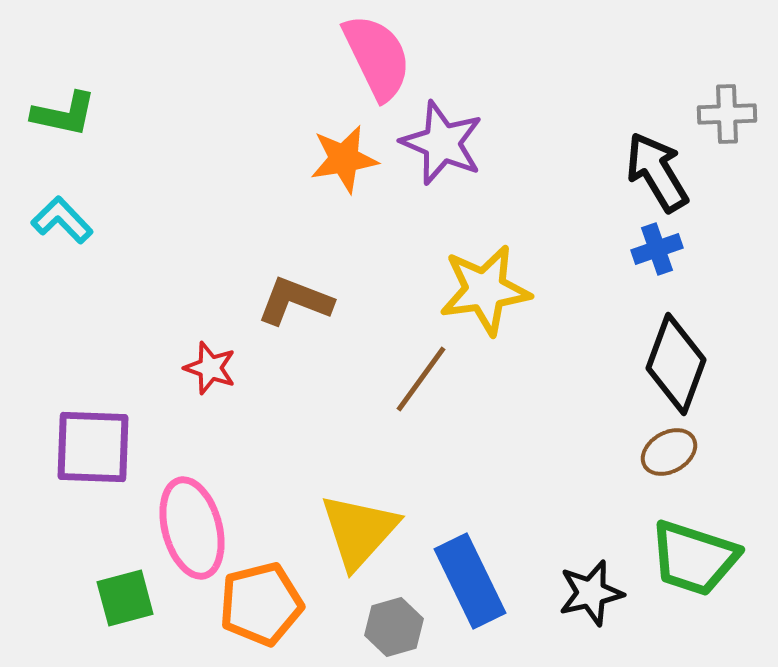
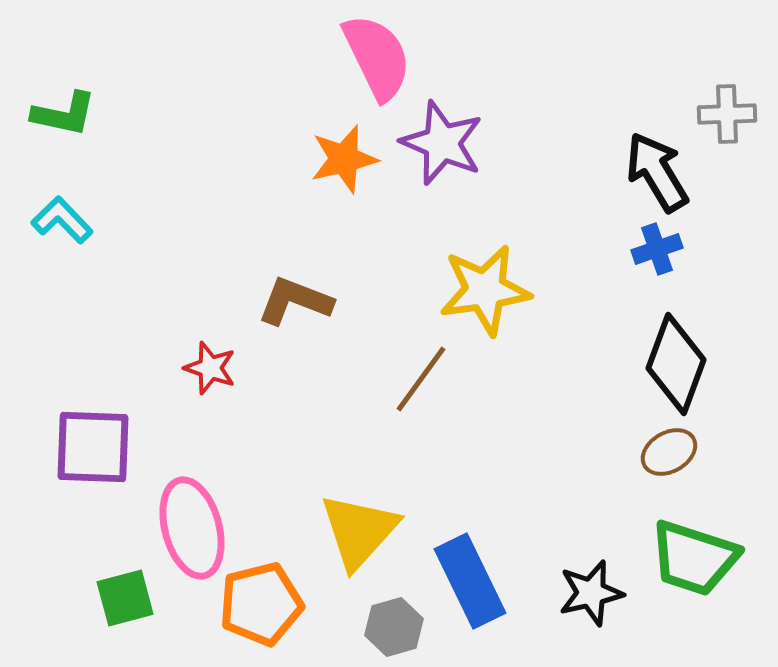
orange star: rotated 4 degrees counterclockwise
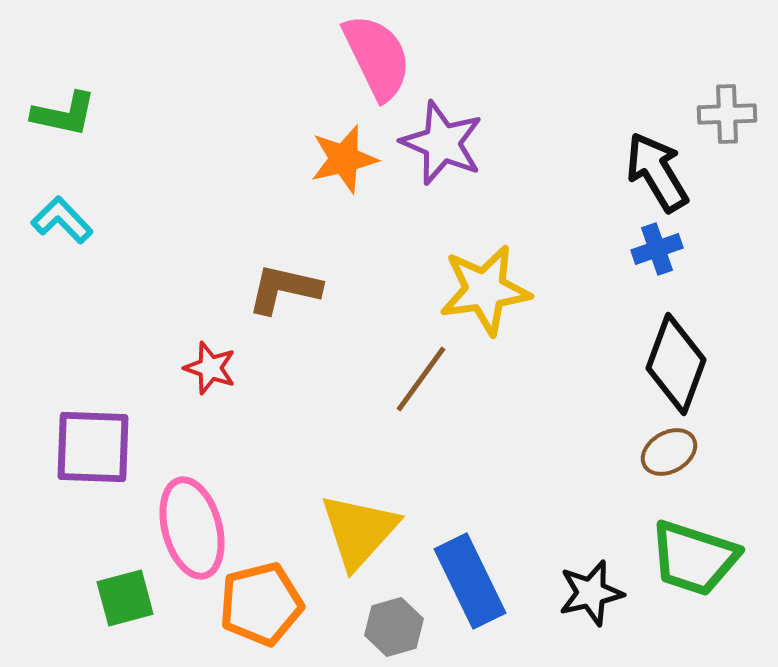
brown L-shape: moved 11 px left, 12 px up; rotated 8 degrees counterclockwise
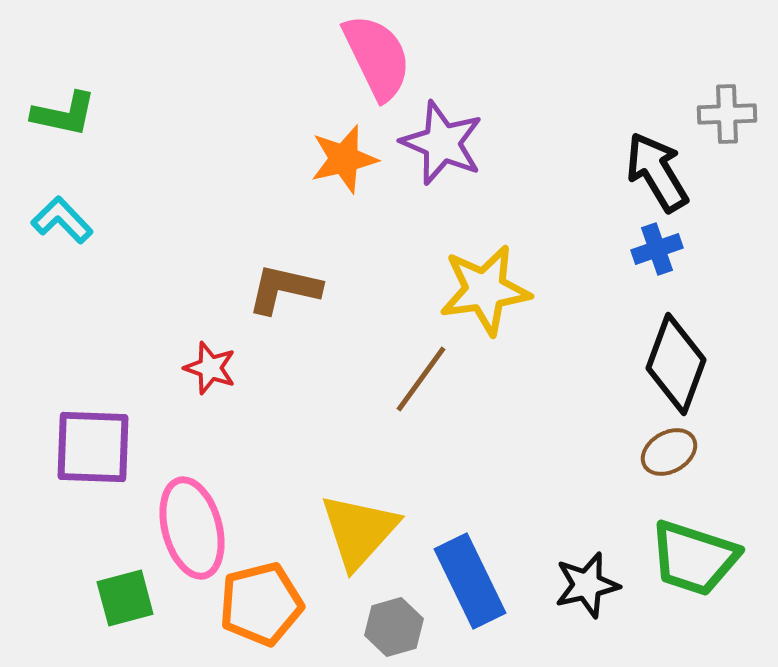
black star: moved 4 px left, 8 px up
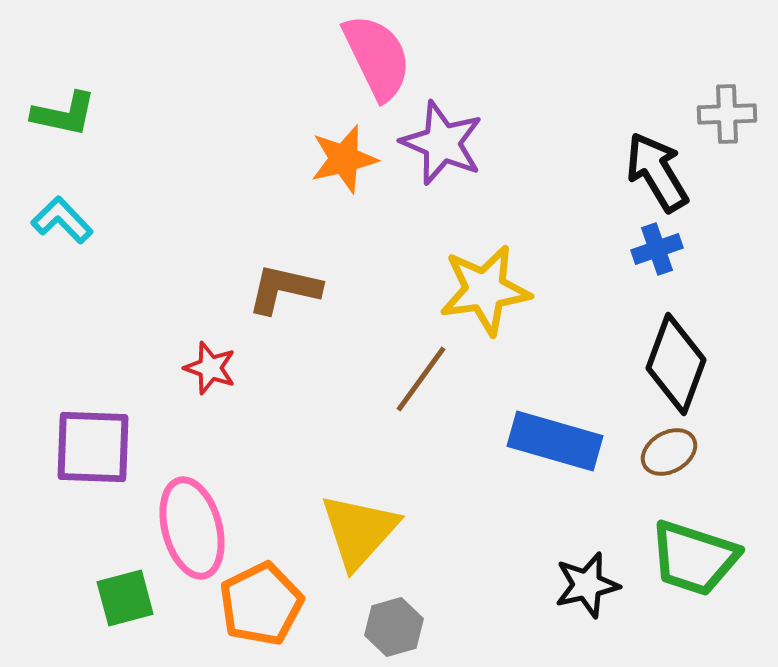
blue rectangle: moved 85 px right, 140 px up; rotated 48 degrees counterclockwise
orange pentagon: rotated 12 degrees counterclockwise
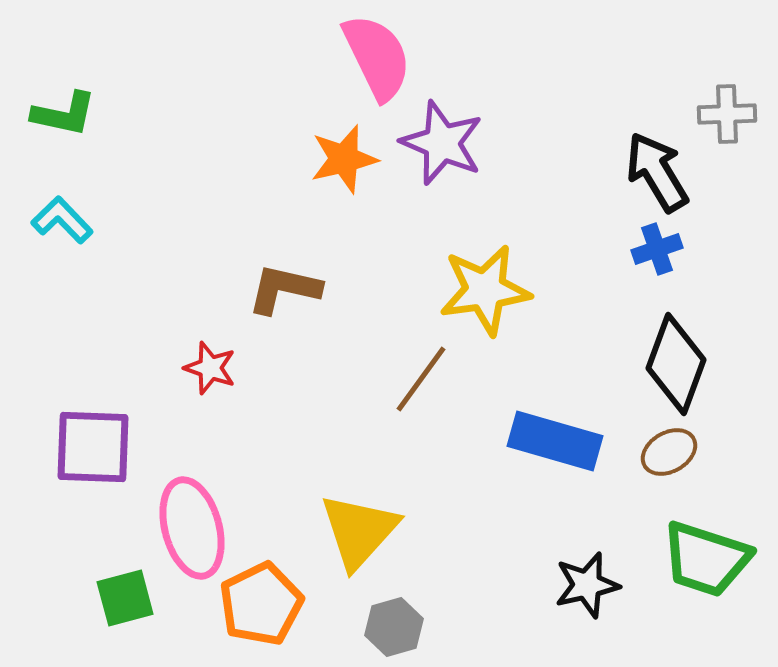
green trapezoid: moved 12 px right, 1 px down
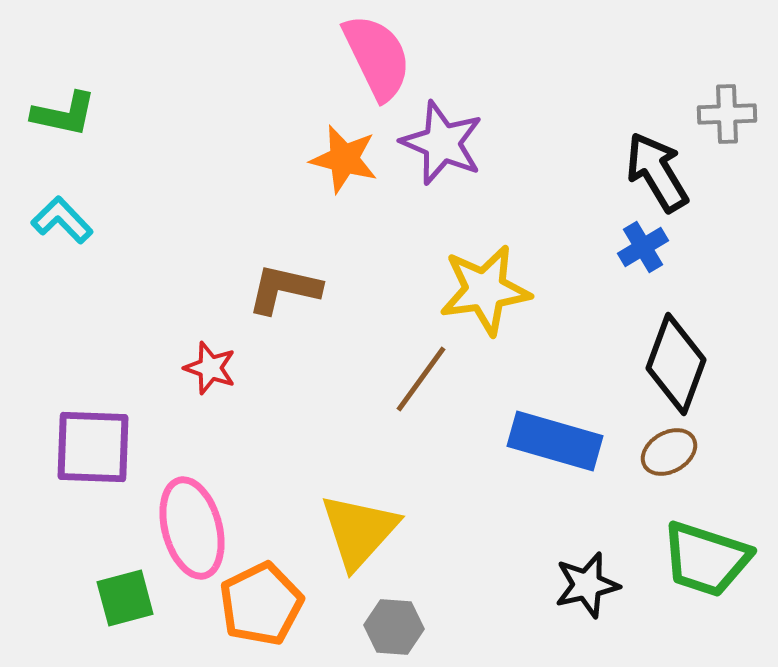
orange star: rotated 28 degrees clockwise
blue cross: moved 14 px left, 2 px up; rotated 12 degrees counterclockwise
gray hexagon: rotated 20 degrees clockwise
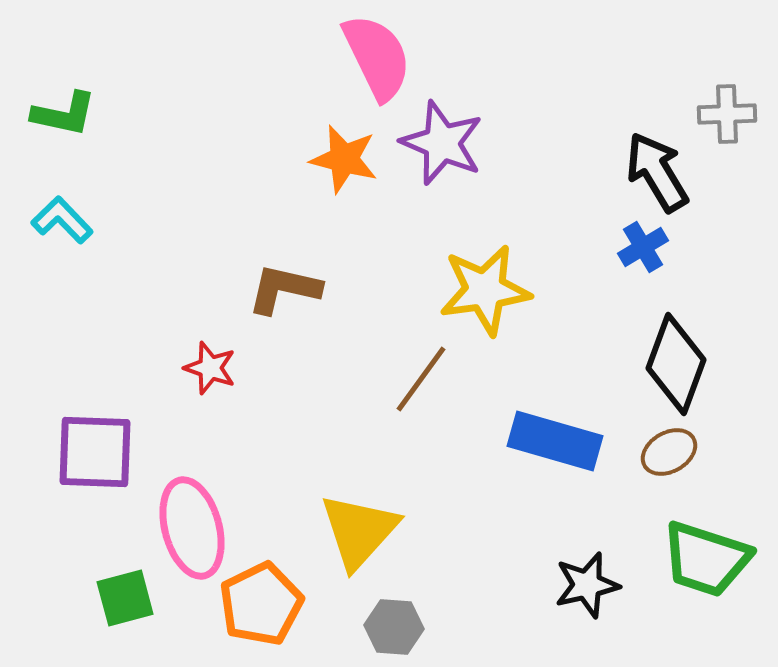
purple square: moved 2 px right, 5 px down
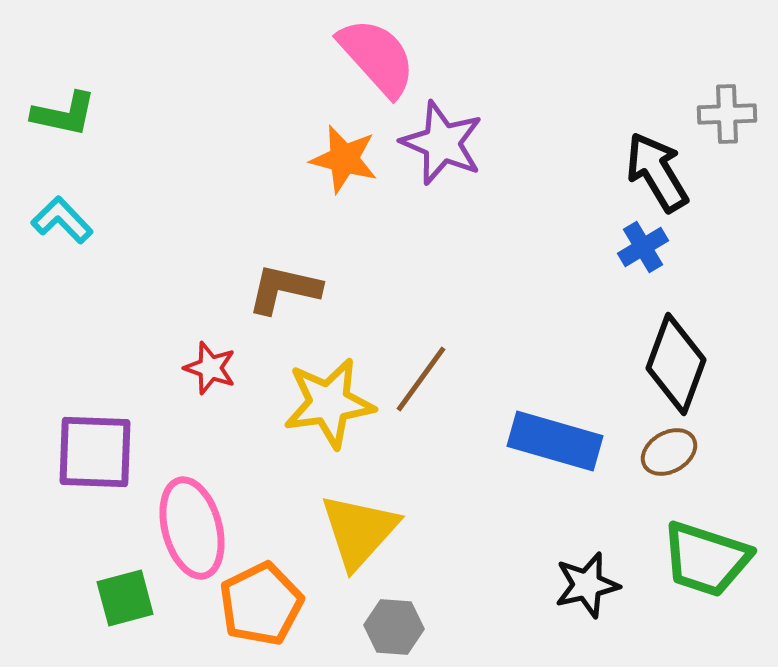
pink semicircle: rotated 16 degrees counterclockwise
yellow star: moved 156 px left, 113 px down
